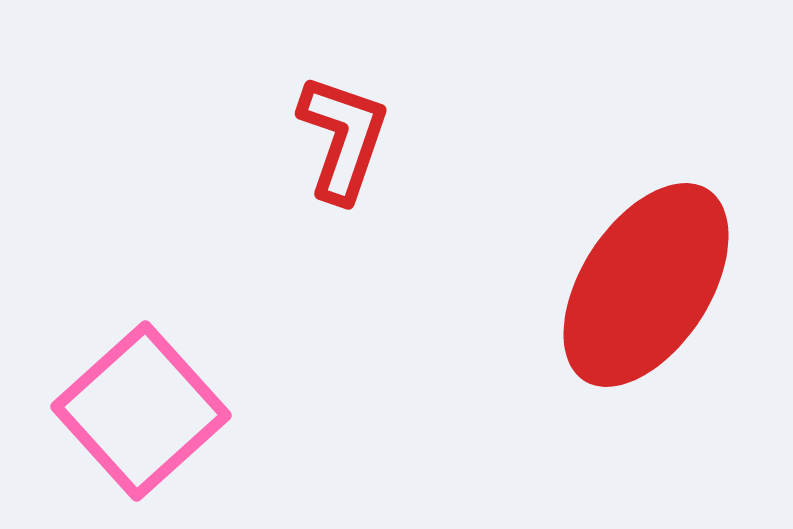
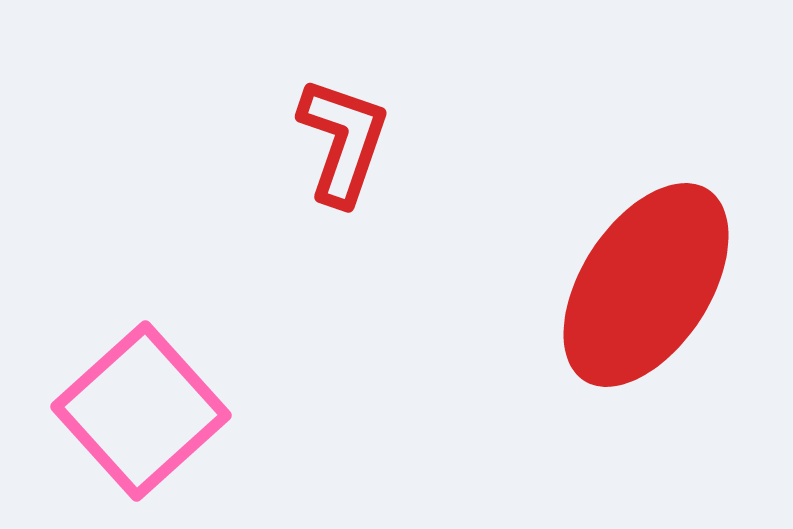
red L-shape: moved 3 px down
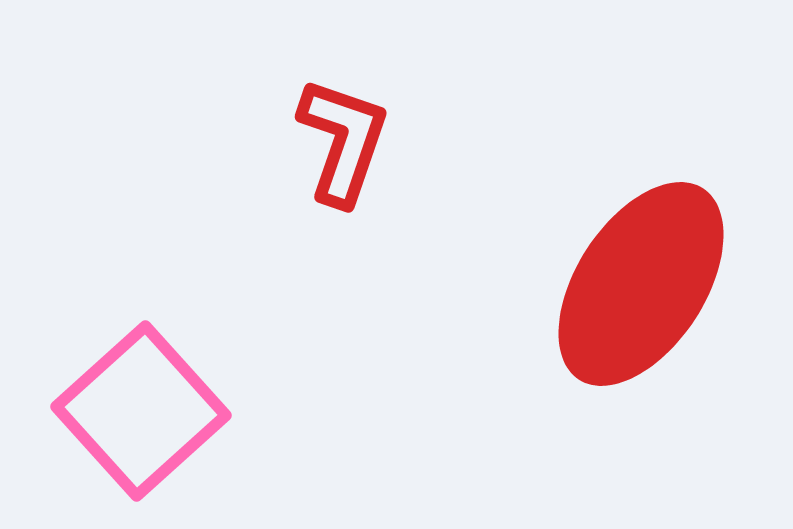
red ellipse: moved 5 px left, 1 px up
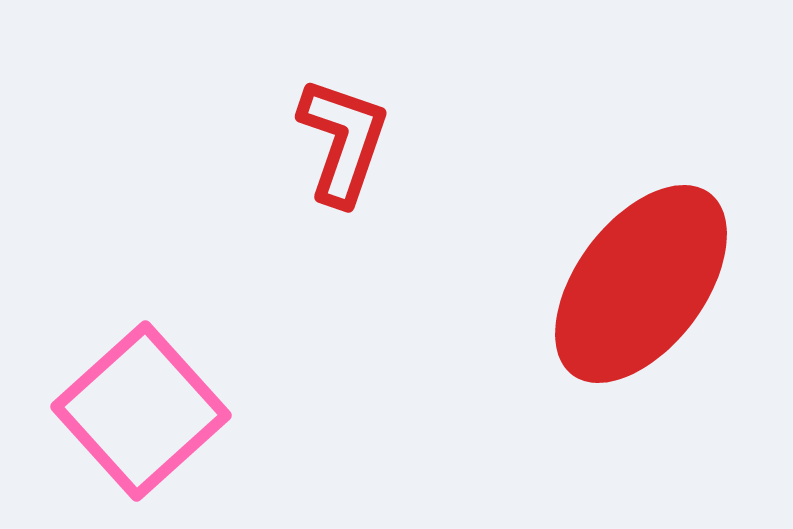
red ellipse: rotated 4 degrees clockwise
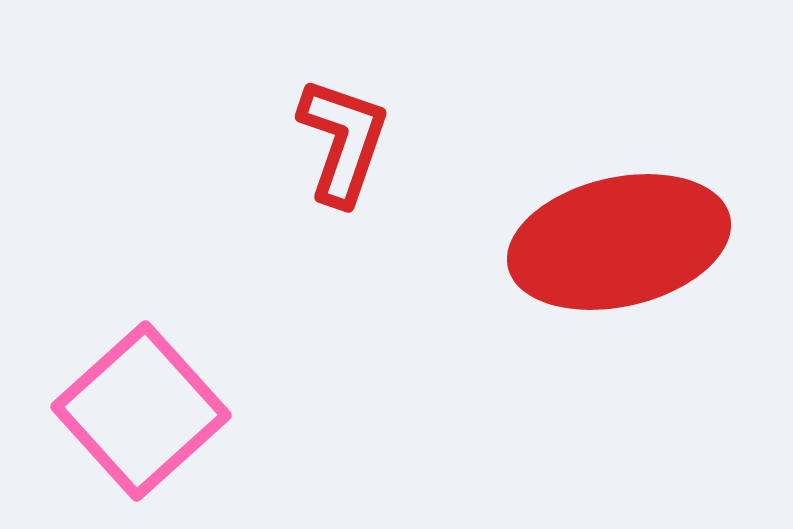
red ellipse: moved 22 px left, 42 px up; rotated 40 degrees clockwise
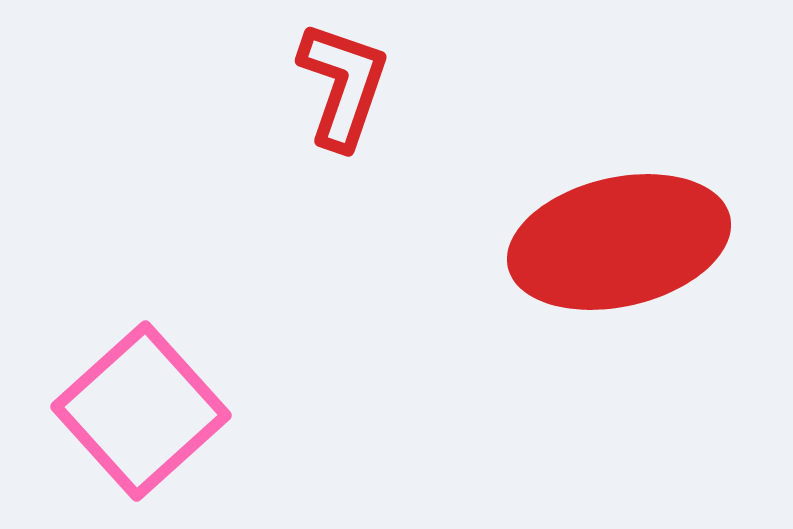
red L-shape: moved 56 px up
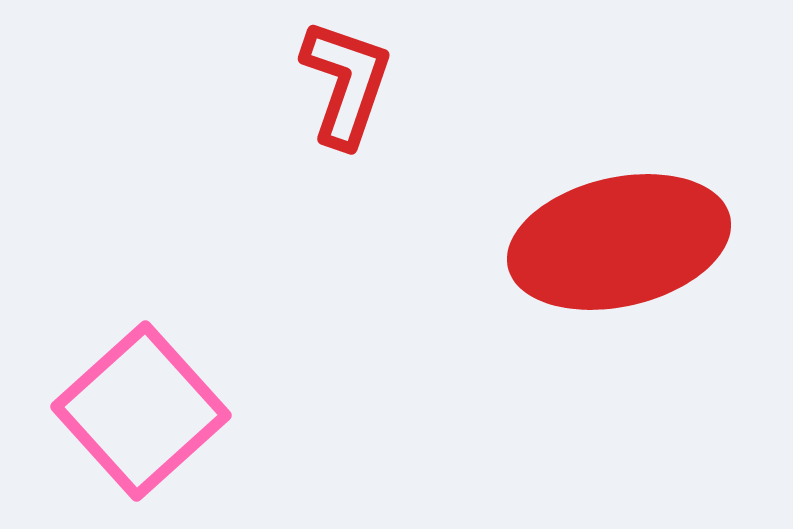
red L-shape: moved 3 px right, 2 px up
